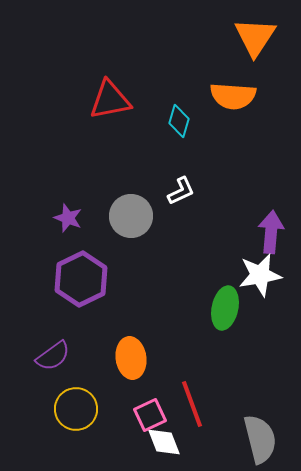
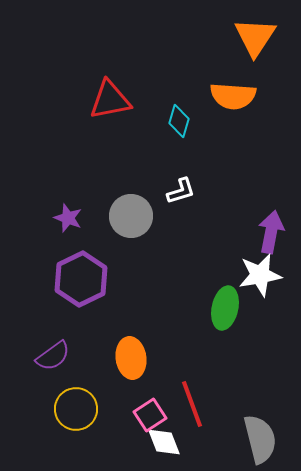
white L-shape: rotated 8 degrees clockwise
purple arrow: rotated 6 degrees clockwise
pink square: rotated 8 degrees counterclockwise
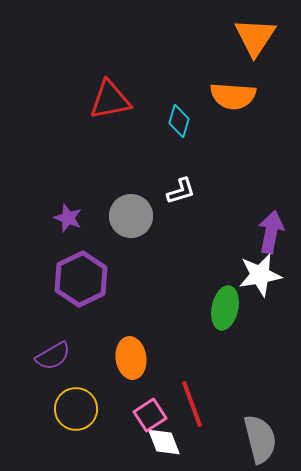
purple semicircle: rotated 6 degrees clockwise
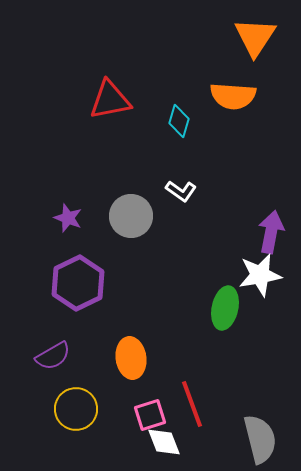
white L-shape: rotated 52 degrees clockwise
purple hexagon: moved 3 px left, 4 px down
pink square: rotated 16 degrees clockwise
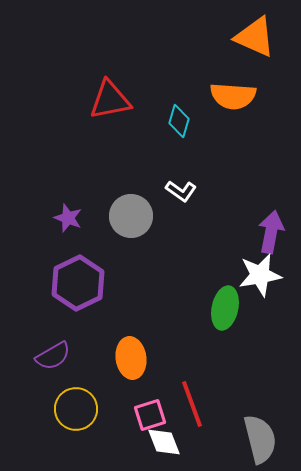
orange triangle: rotated 39 degrees counterclockwise
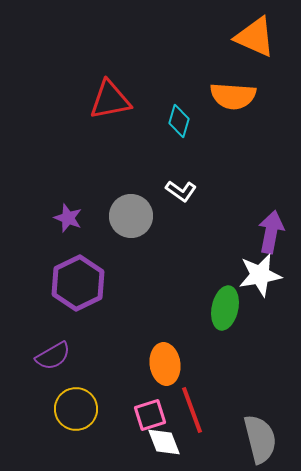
orange ellipse: moved 34 px right, 6 px down
red line: moved 6 px down
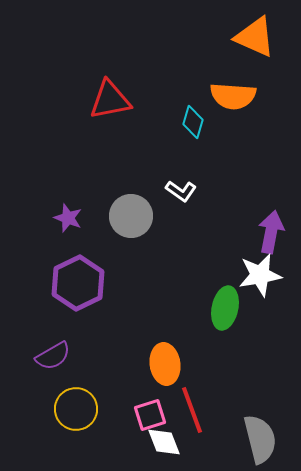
cyan diamond: moved 14 px right, 1 px down
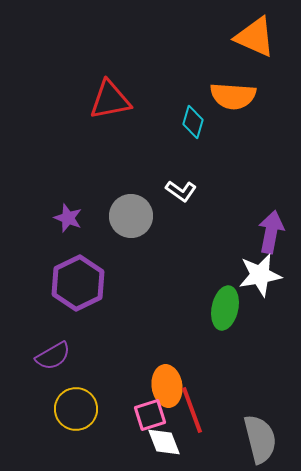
orange ellipse: moved 2 px right, 22 px down
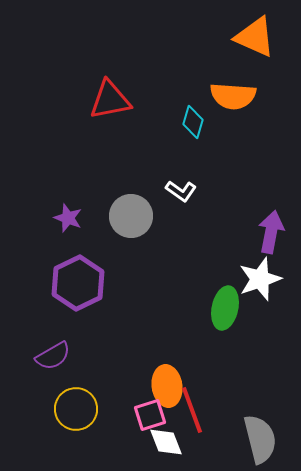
white star: moved 4 px down; rotated 9 degrees counterclockwise
white diamond: moved 2 px right
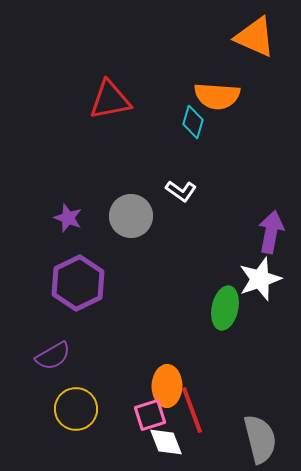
orange semicircle: moved 16 px left
orange ellipse: rotated 9 degrees clockwise
